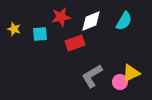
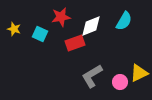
white diamond: moved 5 px down
cyan square: rotated 28 degrees clockwise
yellow triangle: moved 8 px right
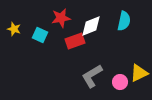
red star: moved 1 px down
cyan semicircle: rotated 18 degrees counterclockwise
cyan square: moved 1 px down
red rectangle: moved 2 px up
